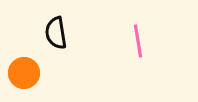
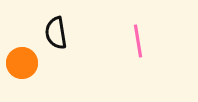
orange circle: moved 2 px left, 10 px up
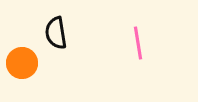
pink line: moved 2 px down
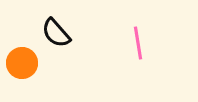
black semicircle: rotated 32 degrees counterclockwise
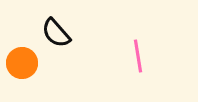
pink line: moved 13 px down
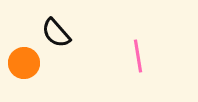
orange circle: moved 2 px right
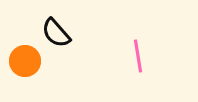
orange circle: moved 1 px right, 2 px up
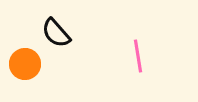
orange circle: moved 3 px down
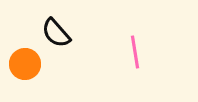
pink line: moved 3 px left, 4 px up
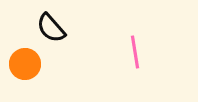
black semicircle: moved 5 px left, 5 px up
